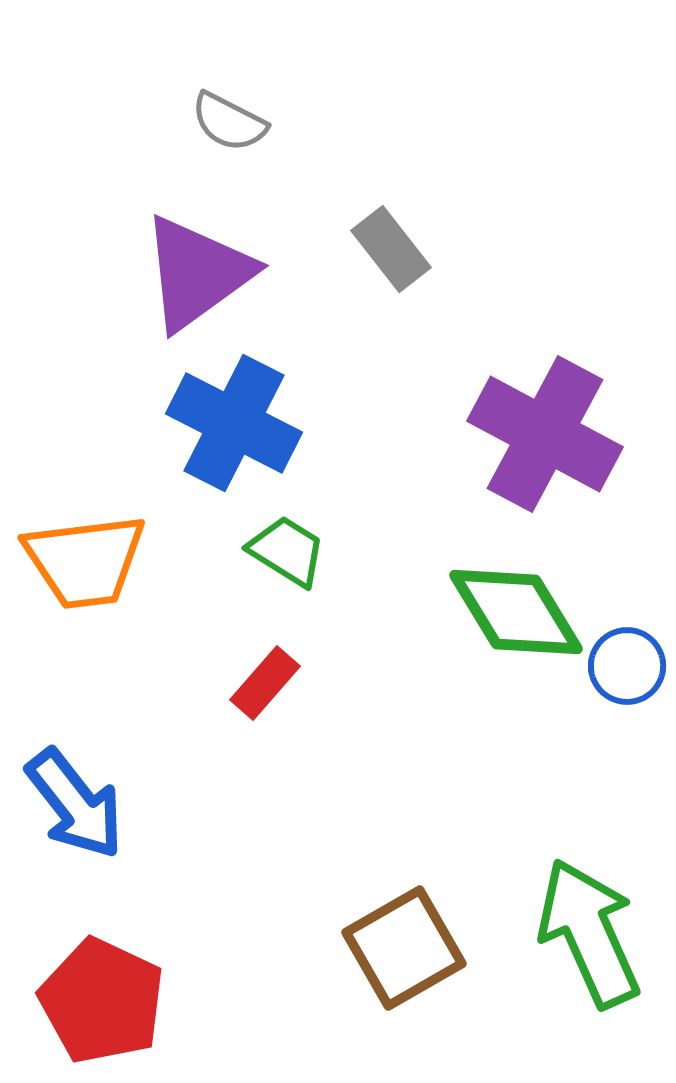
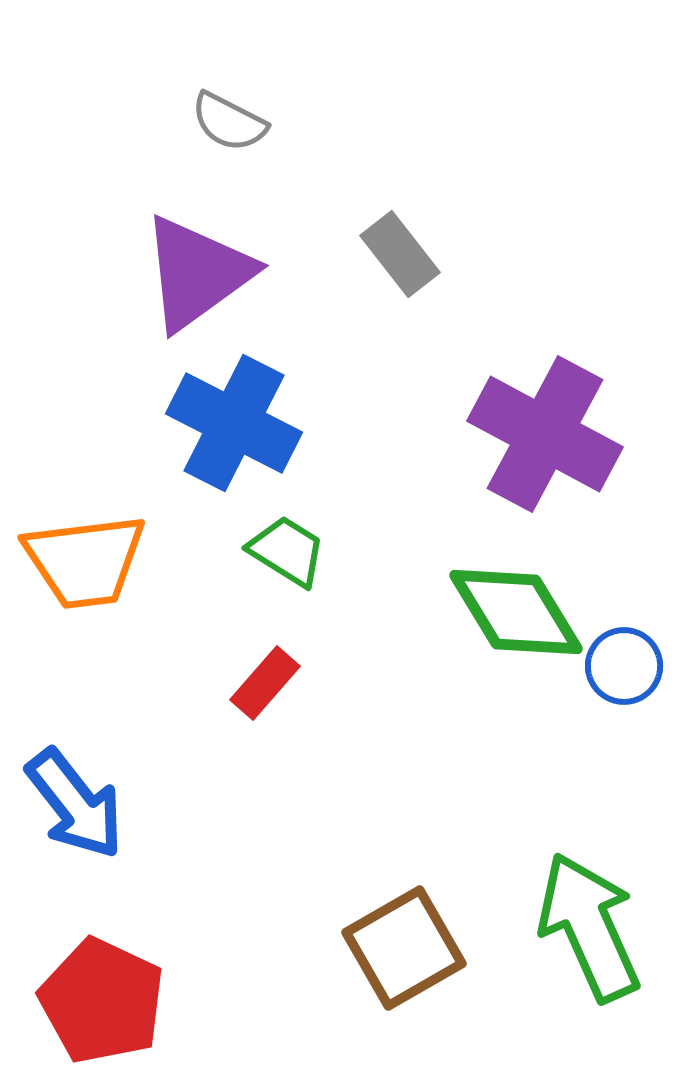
gray rectangle: moved 9 px right, 5 px down
blue circle: moved 3 px left
green arrow: moved 6 px up
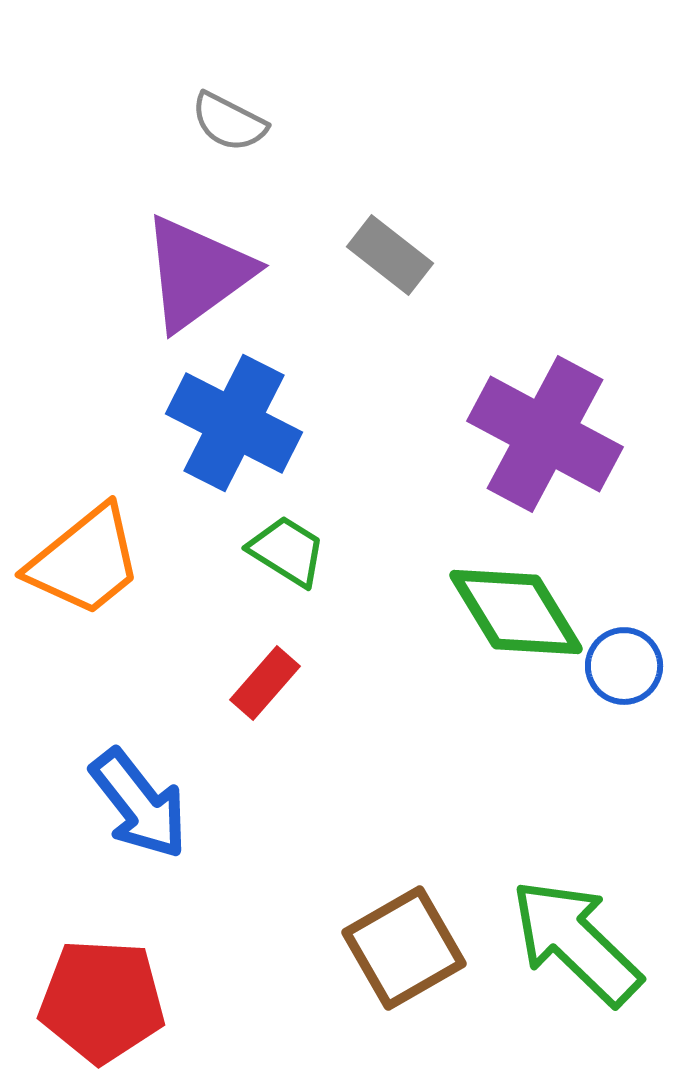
gray rectangle: moved 10 px left, 1 px down; rotated 14 degrees counterclockwise
orange trapezoid: rotated 32 degrees counterclockwise
blue arrow: moved 64 px right
green arrow: moved 13 px left, 15 px down; rotated 22 degrees counterclockwise
red pentagon: rotated 22 degrees counterclockwise
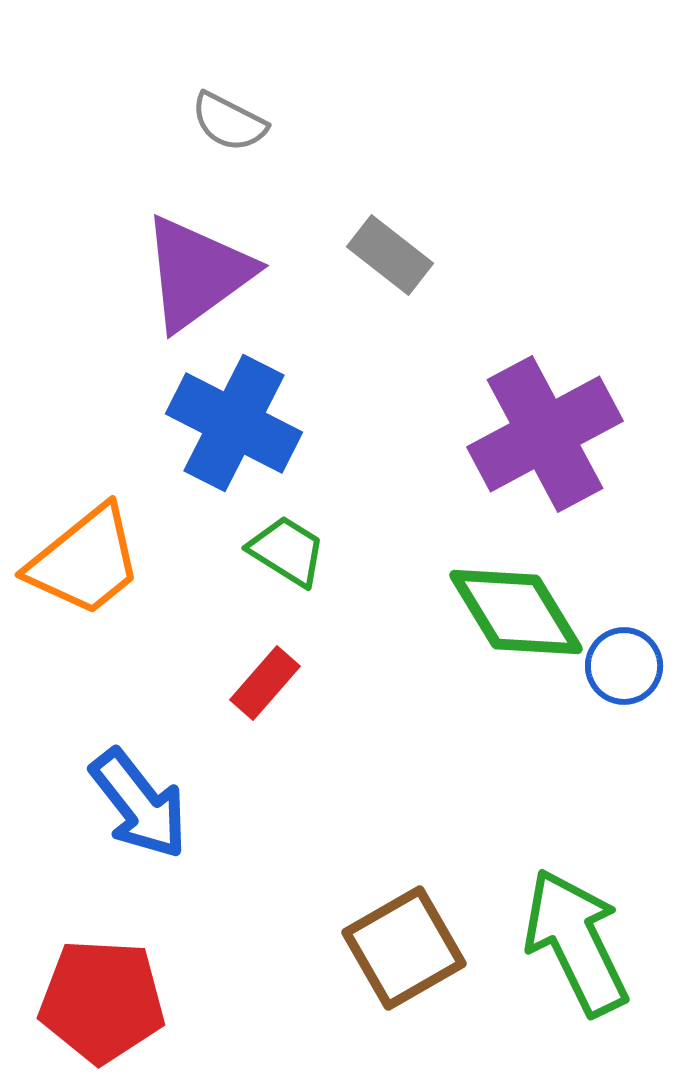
purple cross: rotated 34 degrees clockwise
green arrow: rotated 20 degrees clockwise
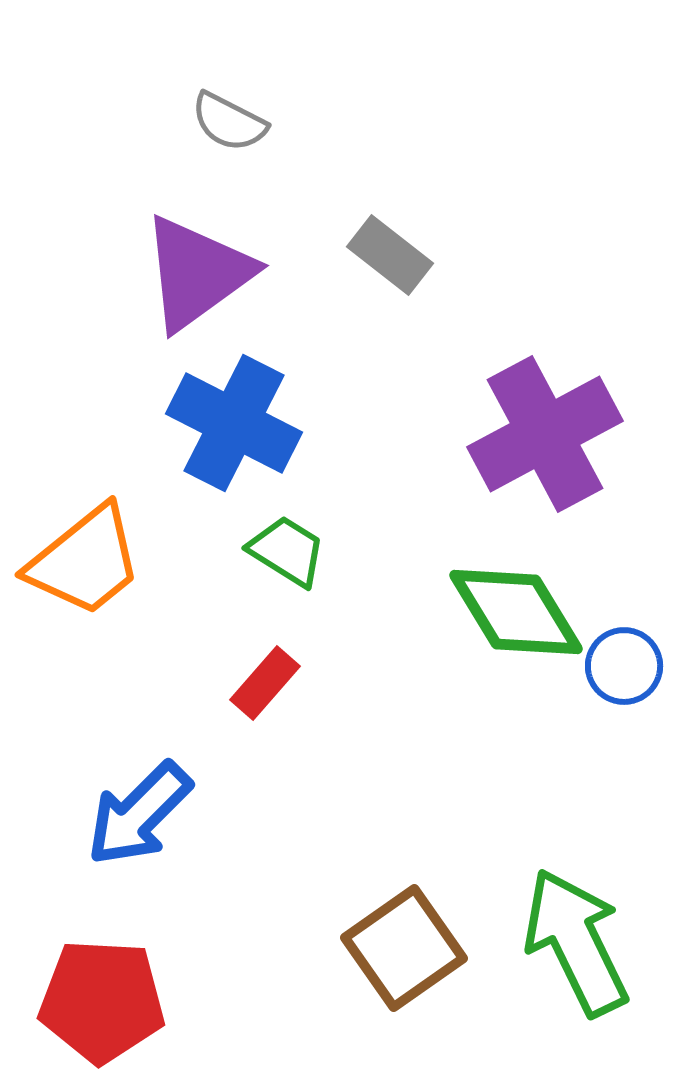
blue arrow: moved 10 px down; rotated 83 degrees clockwise
brown square: rotated 5 degrees counterclockwise
